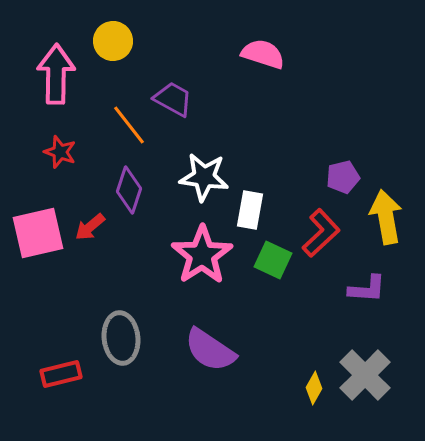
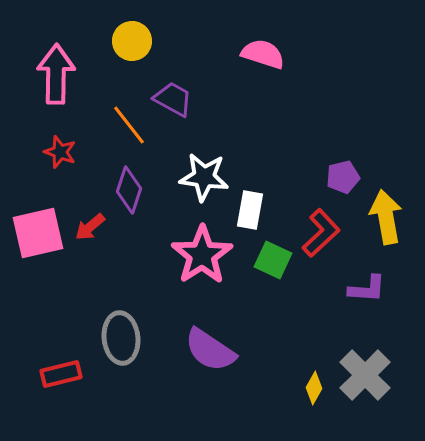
yellow circle: moved 19 px right
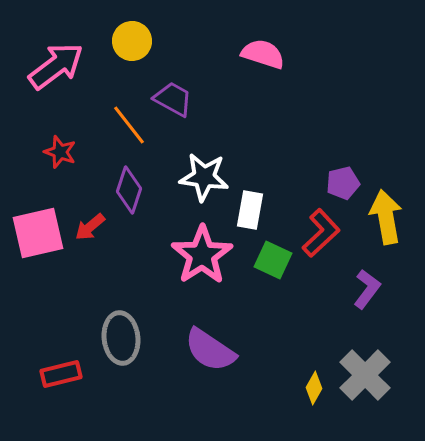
pink arrow: moved 8 px up; rotated 52 degrees clockwise
purple pentagon: moved 6 px down
purple L-shape: rotated 57 degrees counterclockwise
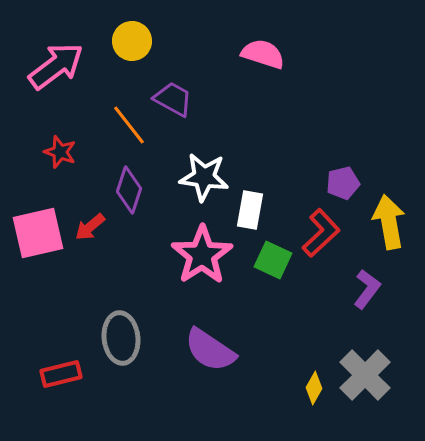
yellow arrow: moved 3 px right, 5 px down
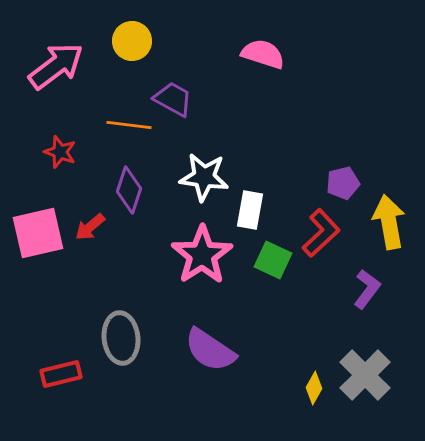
orange line: rotated 45 degrees counterclockwise
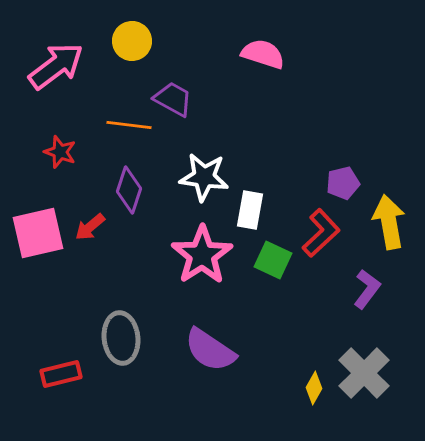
gray cross: moved 1 px left, 2 px up
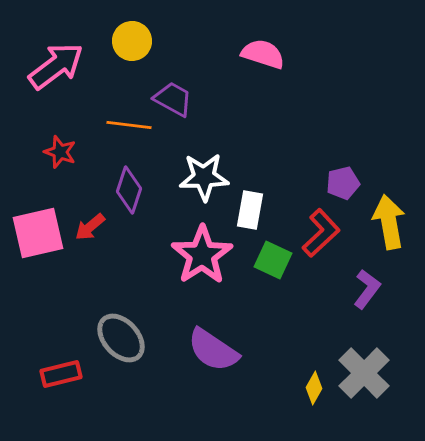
white star: rotated 9 degrees counterclockwise
gray ellipse: rotated 36 degrees counterclockwise
purple semicircle: moved 3 px right
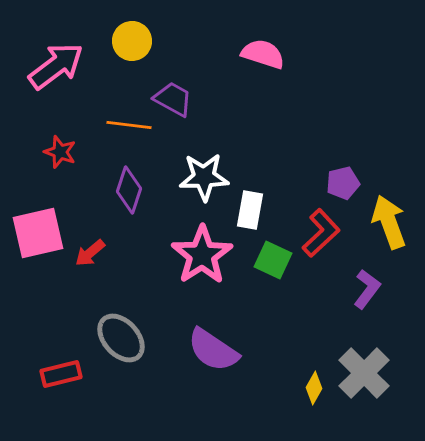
yellow arrow: rotated 10 degrees counterclockwise
red arrow: moved 26 px down
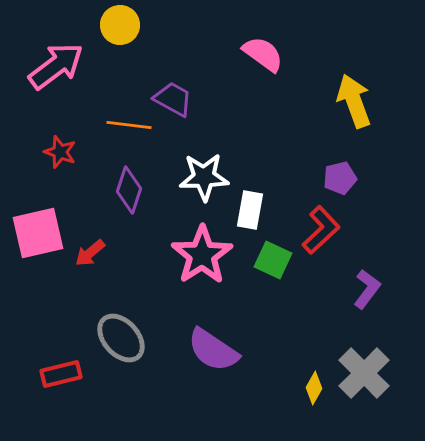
yellow circle: moved 12 px left, 16 px up
pink semicircle: rotated 18 degrees clockwise
purple pentagon: moved 3 px left, 5 px up
yellow arrow: moved 35 px left, 121 px up
red L-shape: moved 3 px up
